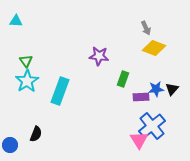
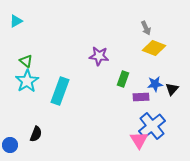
cyan triangle: rotated 32 degrees counterclockwise
green triangle: rotated 16 degrees counterclockwise
blue star: moved 1 px left, 5 px up
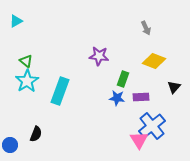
yellow diamond: moved 13 px down
blue star: moved 38 px left, 14 px down; rotated 14 degrees clockwise
black triangle: moved 2 px right, 2 px up
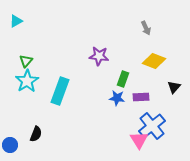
green triangle: rotated 32 degrees clockwise
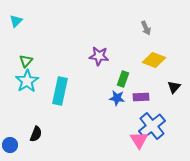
cyan triangle: rotated 16 degrees counterclockwise
yellow diamond: moved 1 px up
cyan rectangle: rotated 8 degrees counterclockwise
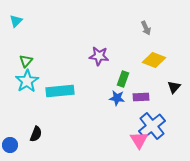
cyan rectangle: rotated 72 degrees clockwise
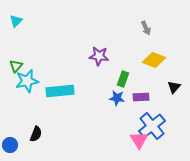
green triangle: moved 10 px left, 5 px down
cyan star: rotated 20 degrees clockwise
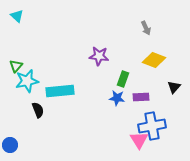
cyan triangle: moved 1 px right, 5 px up; rotated 32 degrees counterclockwise
blue cross: rotated 28 degrees clockwise
black semicircle: moved 2 px right, 24 px up; rotated 42 degrees counterclockwise
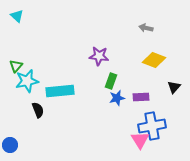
gray arrow: rotated 128 degrees clockwise
green rectangle: moved 12 px left, 2 px down
blue star: rotated 21 degrees counterclockwise
pink triangle: moved 1 px right
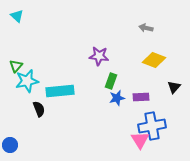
black semicircle: moved 1 px right, 1 px up
